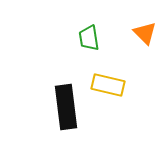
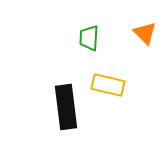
green trapezoid: rotated 12 degrees clockwise
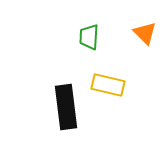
green trapezoid: moved 1 px up
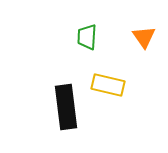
orange triangle: moved 1 px left, 4 px down; rotated 10 degrees clockwise
green trapezoid: moved 2 px left
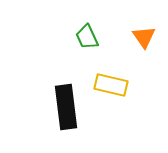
green trapezoid: rotated 28 degrees counterclockwise
yellow rectangle: moved 3 px right
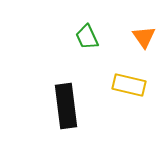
yellow rectangle: moved 18 px right
black rectangle: moved 1 px up
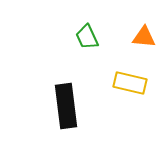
orange triangle: rotated 50 degrees counterclockwise
yellow rectangle: moved 1 px right, 2 px up
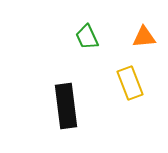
orange triangle: rotated 10 degrees counterclockwise
yellow rectangle: rotated 56 degrees clockwise
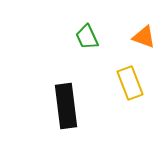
orange triangle: rotated 25 degrees clockwise
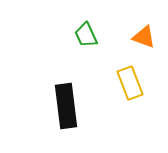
green trapezoid: moved 1 px left, 2 px up
